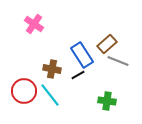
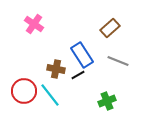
brown rectangle: moved 3 px right, 16 px up
brown cross: moved 4 px right
green cross: rotated 30 degrees counterclockwise
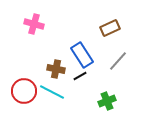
pink cross: rotated 18 degrees counterclockwise
brown rectangle: rotated 18 degrees clockwise
gray line: rotated 70 degrees counterclockwise
black line: moved 2 px right, 1 px down
cyan line: moved 2 px right, 3 px up; rotated 25 degrees counterclockwise
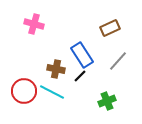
black line: rotated 16 degrees counterclockwise
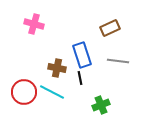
blue rectangle: rotated 15 degrees clockwise
gray line: rotated 55 degrees clockwise
brown cross: moved 1 px right, 1 px up
black line: moved 2 px down; rotated 56 degrees counterclockwise
red circle: moved 1 px down
green cross: moved 6 px left, 4 px down
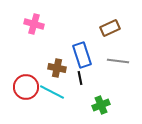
red circle: moved 2 px right, 5 px up
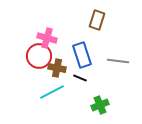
pink cross: moved 13 px right, 14 px down
brown rectangle: moved 13 px left, 8 px up; rotated 48 degrees counterclockwise
black line: rotated 56 degrees counterclockwise
red circle: moved 13 px right, 31 px up
cyan line: rotated 55 degrees counterclockwise
green cross: moved 1 px left
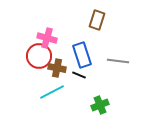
black line: moved 1 px left, 3 px up
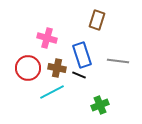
red circle: moved 11 px left, 12 px down
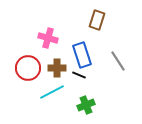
pink cross: moved 1 px right
gray line: rotated 50 degrees clockwise
brown cross: rotated 12 degrees counterclockwise
green cross: moved 14 px left
